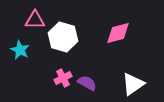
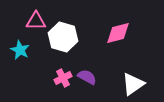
pink triangle: moved 1 px right, 1 px down
purple semicircle: moved 6 px up
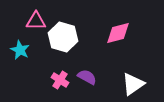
pink cross: moved 3 px left, 2 px down; rotated 30 degrees counterclockwise
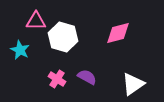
pink cross: moved 3 px left, 1 px up
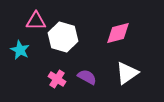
white triangle: moved 6 px left, 11 px up
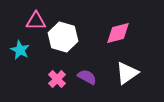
pink cross: rotated 12 degrees clockwise
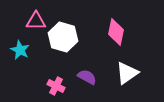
pink diamond: moved 2 px left, 1 px up; rotated 64 degrees counterclockwise
pink cross: moved 1 px left, 7 px down; rotated 18 degrees counterclockwise
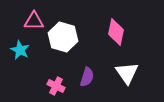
pink triangle: moved 2 px left
white triangle: rotated 30 degrees counterclockwise
purple semicircle: rotated 78 degrees clockwise
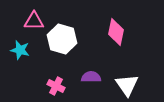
white hexagon: moved 1 px left, 2 px down
cyan star: rotated 12 degrees counterclockwise
white triangle: moved 12 px down
purple semicircle: moved 4 px right; rotated 108 degrees counterclockwise
